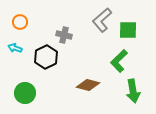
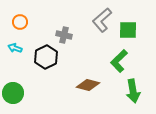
green circle: moved 12 px left
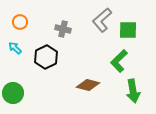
gray cross: moved 1 px left, 6 px up
cyan arrow: rotated 24 degrees clockwise
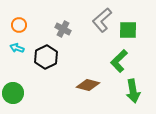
orange circle: moved 1 px left, 3 px down
gray cross: rotated 14 degrees clockwise
cyan arrow: moved 2 px right; rotated 24 degrees counterclockwise
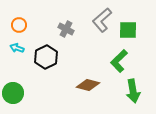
gray cross: moved 3 px right
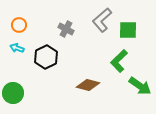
green arrow: moved 7 px right, 5 px up; rotated 45 degrees counterclockwise
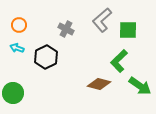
brown diamond: moved 11 px right, 1 px up
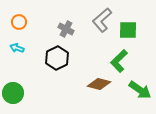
orange circle: moved 3 px up
black hexagon: moved 11 px right, 1 px down
green arrow: moved 4 px down
